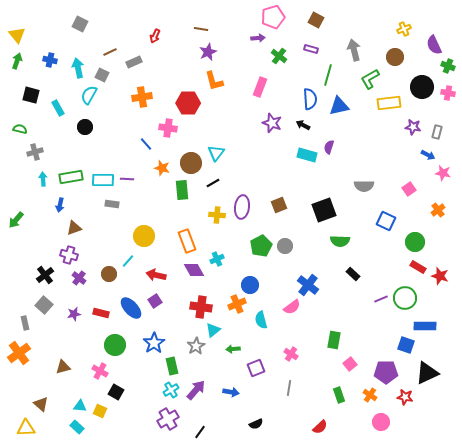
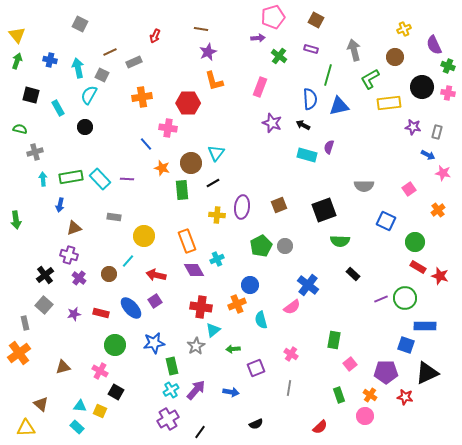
cyan rectangle at (103, 180): moved 3 px left, 1 px up; rotated 45 degrees clockwise
gray rectangle at (112, 204): moved 2 px right, 13 px down
green arrow at (16, 220): rotated 48 degrees counterclockwise
blue star at (154, 343): rotated 25 degrees clockwise
pink circle at (381, 422): moved 16 px left, 6 px up
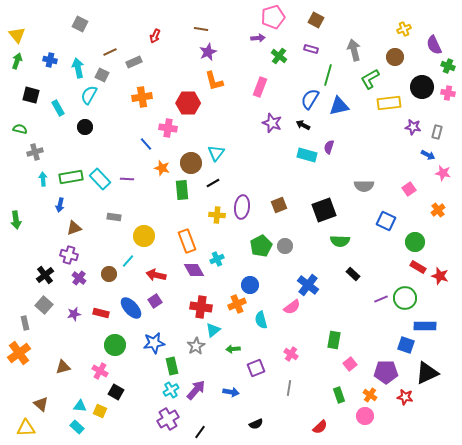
blue semicircle at (310, 99): rotated 145 degrees counterclockwise
